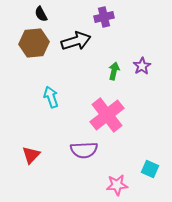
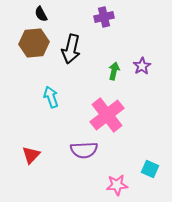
black arrow: moved 5 px left, 8 px down; rotated 120 degrees clockwise
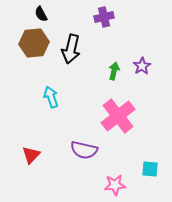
pink cross: moved 11 px right, 1 px down
purple semicircle: rotated 16 degrees clockwise
cyan square: rotated 18 degrees counterclockwise
pink star: moved 2 px left
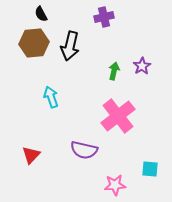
black arrow: moved 1 px left, 3 px up
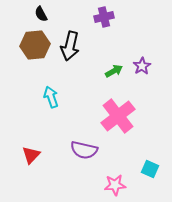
brown hexagon: moved 1 px right, 2 px down
green arrow: rotated 48 degrees clockwise
cyan square: rotated 18 degrees clockwise
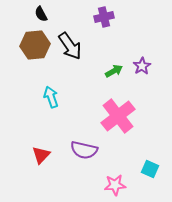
black arrow: rotated 48 degrees counterclockwise
red triangle: moved 10 px right
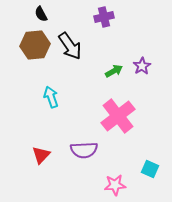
purple semicircle: rotated 16 degrees counterclockwise
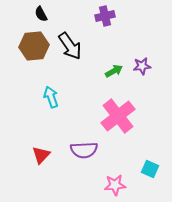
purple cross: moved 1 px right, 1 px up
brown hexagon: moved 1 px left, 1 px down
purple star: rotated 24 degrees clockwise
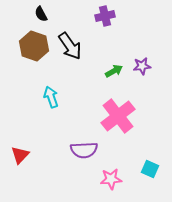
brown hexagon: rotated 24 degrees clockwise
red triangle: moved 21 px left
pink star: moved 4 px left, 6 px up
